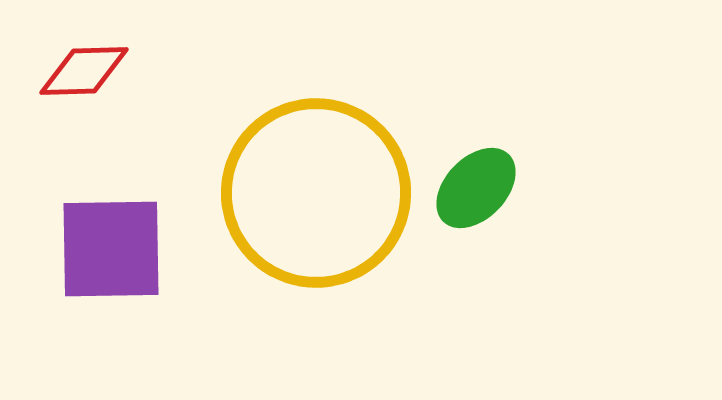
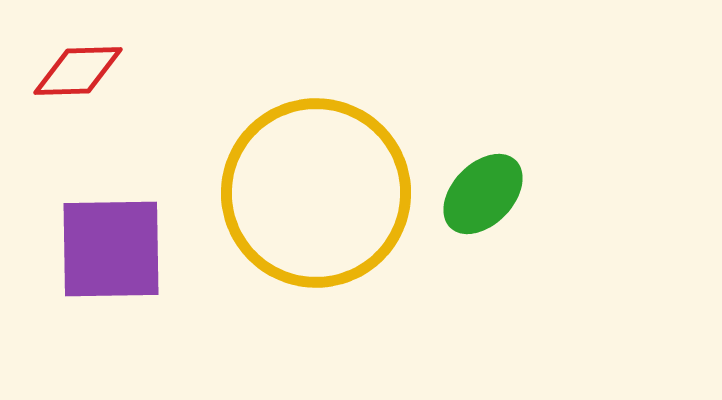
red diamond: moved 6 px left
green ellipse: moved 7 px right, 6 px down
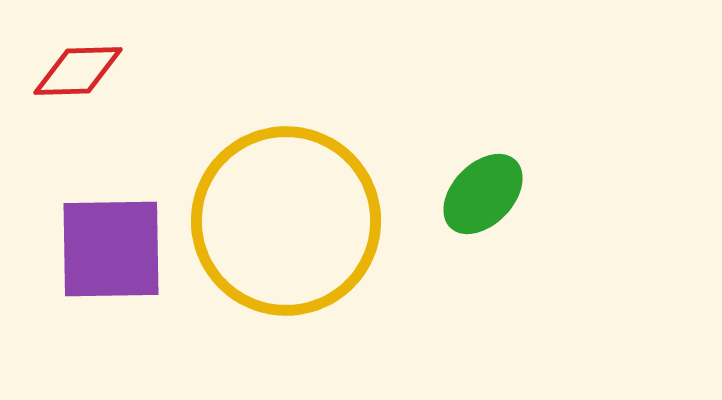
yellow circle: moved 30 px left, 28 px down
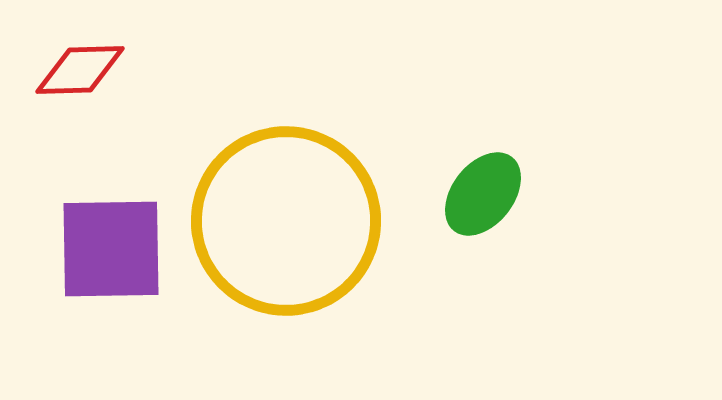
red diamond: moved 2 px right, 1 px up
green ellipse: rotated 6 degrees counterclockwise
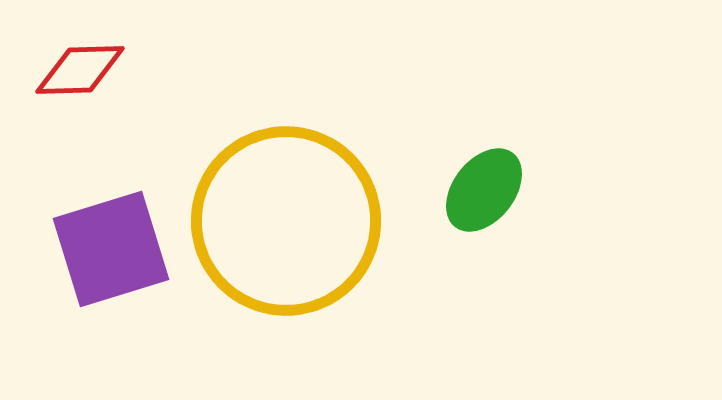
green ellipse: moved 1 px right, 4 px up
purple square: rotated 16 degrees counterclockwise
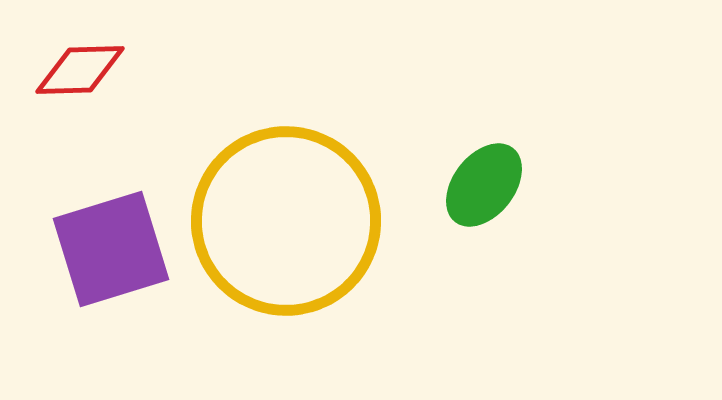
green ellipse: moved 5 px up
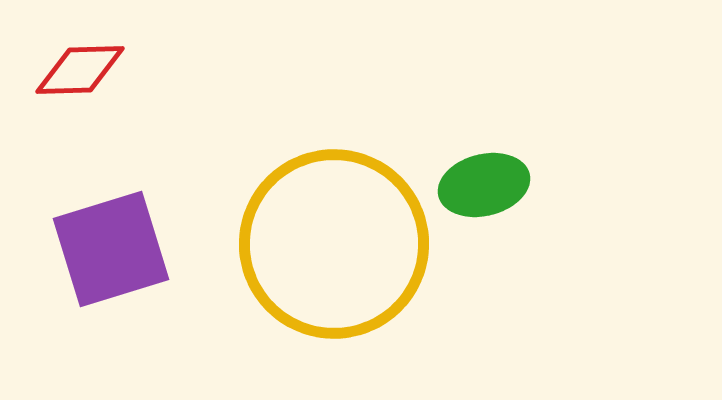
green ellipse: rotated 38 degrees clockwise
yellow circle: moved 48 px right, 23 px down
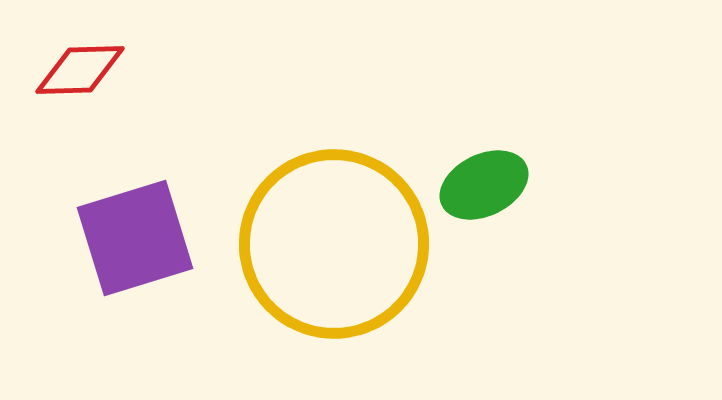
green ellipse: rotated 12 degrees counterclockwise
purple square: moved 24 px right, 11 px up
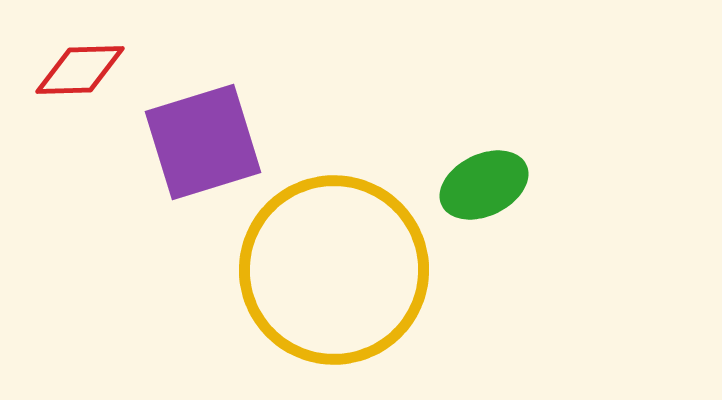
purple square: moved 68 px right, 96 px up
yellow circle: moved 26 px down
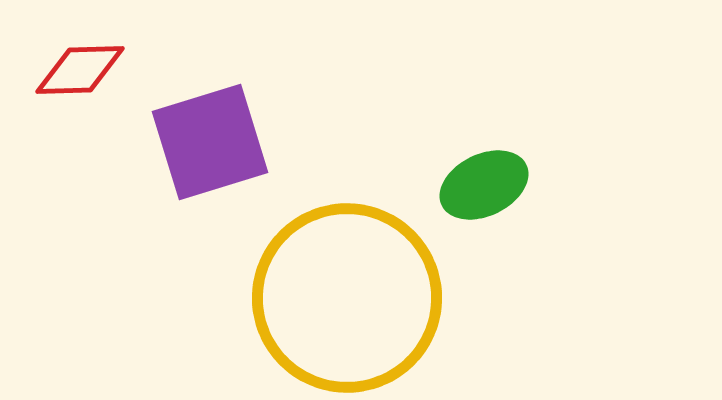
purple square: moved 7 px right
yellow circle: moved 13 px right, 28 px down
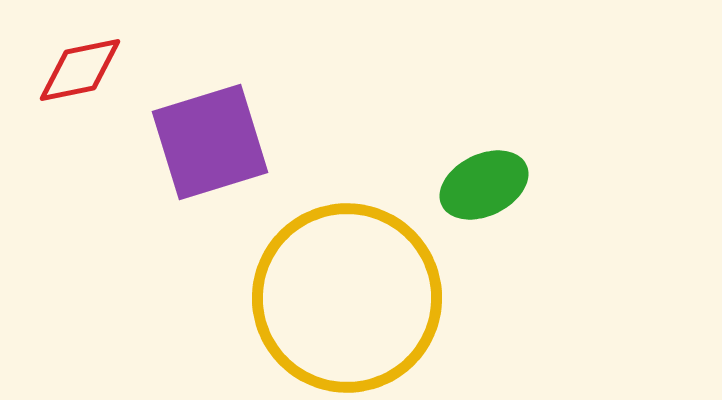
red diamond: rotated 10 degrees counterclockwise
